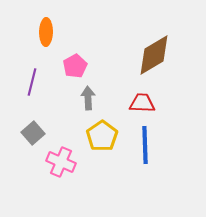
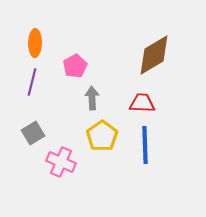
orange ellipse: moved 11 px left, 11 px down
gray arrow: moved 4 px right
gray square: rotated 10 degrees clockwise
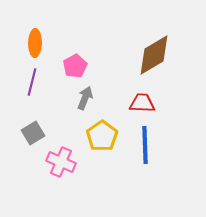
gray arrow: moved 7 px left; rotated 25 degrees clockwise
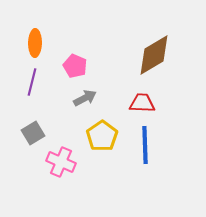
pink pentagon: rotated 20 degrees counterclockwise
gray arrow: rotated 40 degrees clockwise
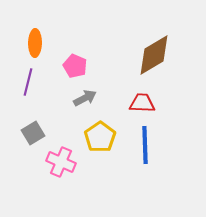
purple line: moved 4 px left
yellow pentagon: moved 2 px left, 1 px down
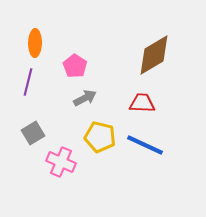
pink pentagon: rotated 10 degrees clockwise
yellow pentagon: rotated 24 degrees counterclockwise
blue line: rotated 63 degrees counterclockwise
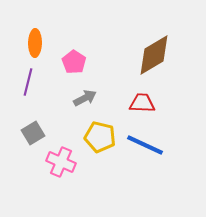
pink pentagon: moved 1 px left, 4 px up
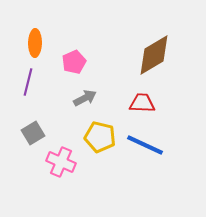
pink pentagon: rotated 15 degrees clockwise
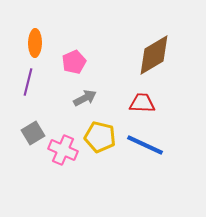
pink cross: moved 2 px right, 12 px up
